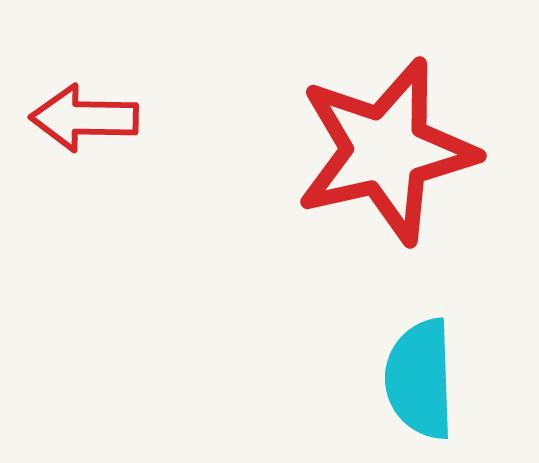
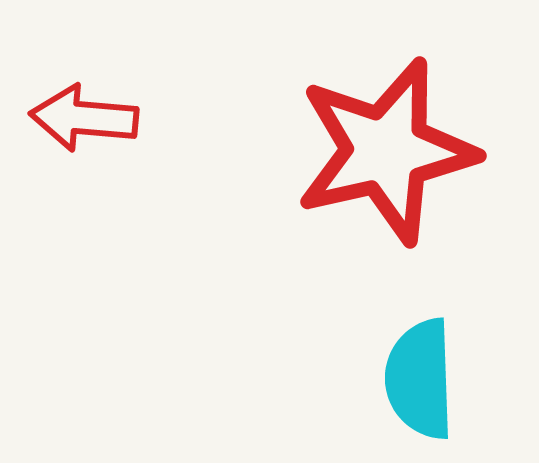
red arrow: rotated 4 degrees clockwise
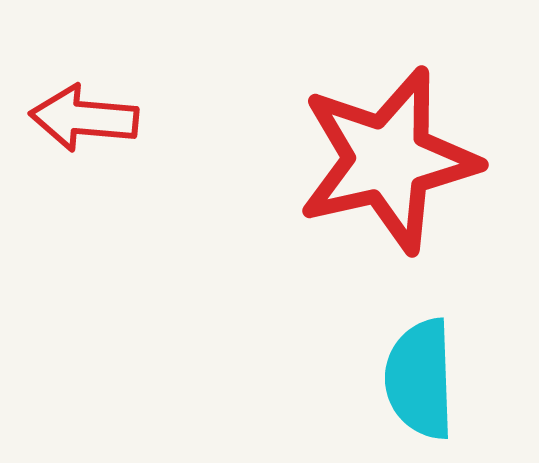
red star: moved 2 px right, 9 px down
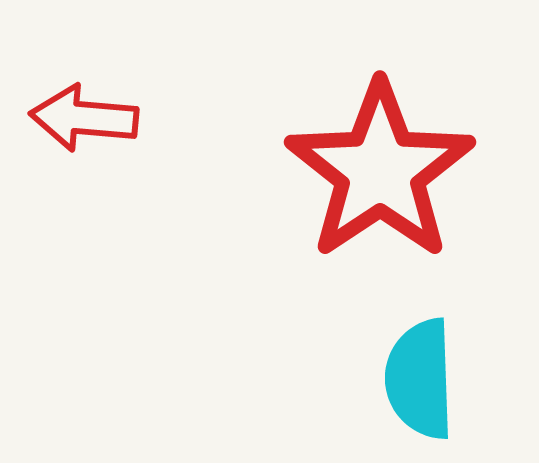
red star: moved 8 px left, 11 px down; rotated 21 degrees counterclockwise
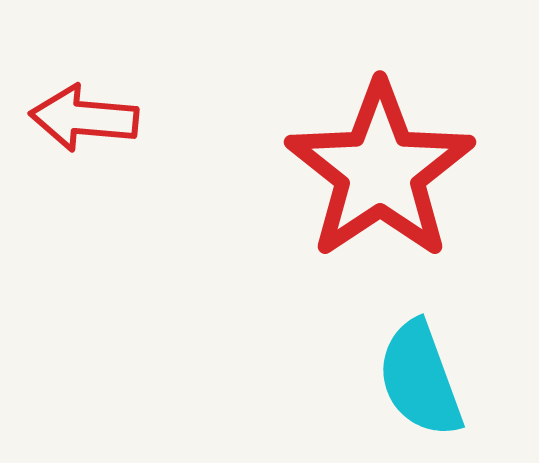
cyan semicircle: rotated 18 degrees counterclockwise
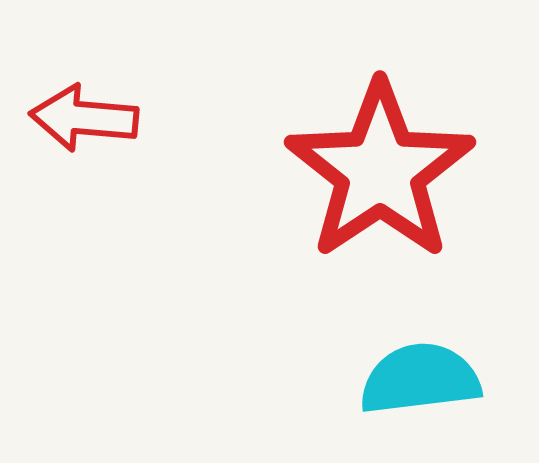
cyan semicircle: rotated 103 degrees clockwise
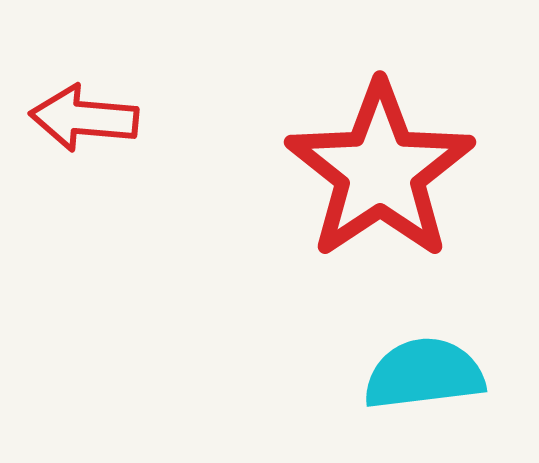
cyan semicircle: moved 4 px right, 5 px up
